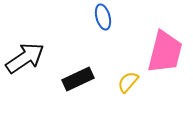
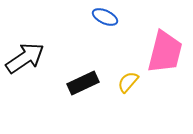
blue ellipse: moved 2 px right; rotated 50 degrees counterclockwise
black rectangle: moved 5 px right, 4 px down
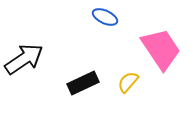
pink trapezoid: moved 4 px left, 3 px up; rotated 48 degrees counterclockwise
black arrow: moved 1 px left, 1 px down
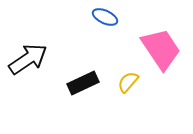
black arrow: moved 4 px right
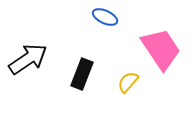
black rectangle: moved 1 px left, 9 px up; rotated 44 degrees counterclockwise
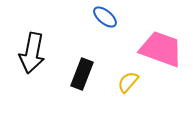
blue ellipse: rotated 15 degrees clockwise
pink trapezoid: rotated 36 degrees counterclockwise
black arrow: moved 4 px right, 6 px up; rotated 135 degrees clockwise
